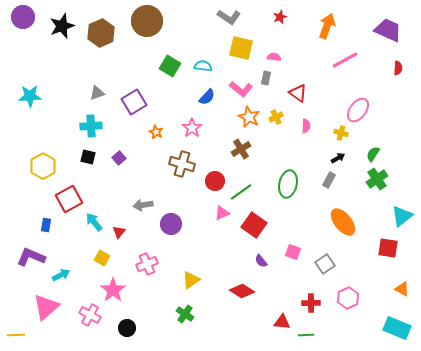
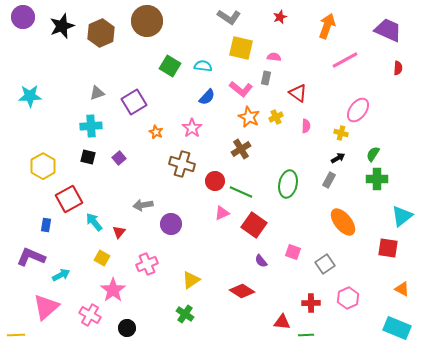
green cross at (377, 179): rotated 35 degrees clockwise
green line at (241, 192): rotated 60 degrees clockwise
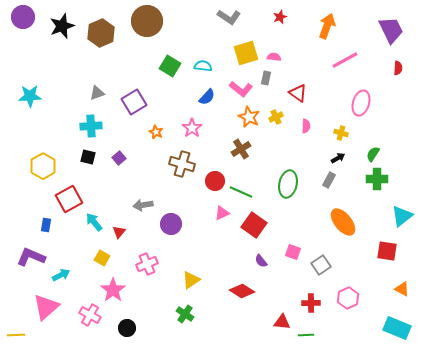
purple trapezoid at (388, 30): moved 3 px right; rotated 40 degrees clockwise
yellow square at (241, 48): moved 5 px right, 5 px down; rotated 30 degrees counterclockwise
pink ellipse at (358, 110): moved 3 px right, 7 px up; rotated 20 degrees counterclockwise
red square at (388, 248): moved 1 px left, 3 px down
gray square at (325, 264): moved 4 px left, 1 px down
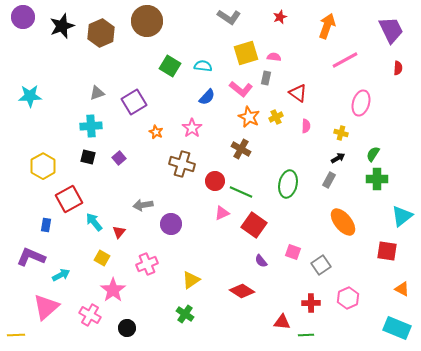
brown cross at (241, 149): rotated 30 degrees counterclockwise
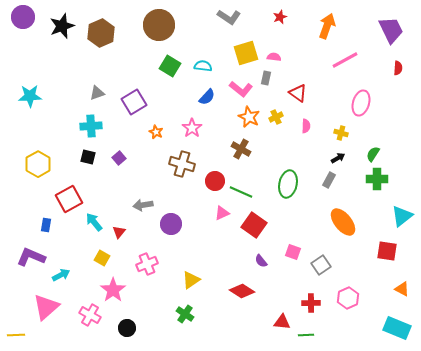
brown circle at (147, 21): moved 12 px right, 4 px down
yellow hexagon at (43, 166): moved 5 px left, 2 px up
